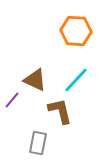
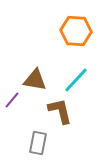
brown triangle: rotated 15 degrees counterclockwise
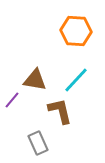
gray rectangle: rotated 35 degrees counterclockwise
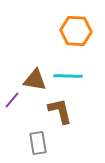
cyan line: moved 8 px left, 4 px up; rotated 48 degrees clockwise
gray rectangle: rotated 15 degrees clockwise
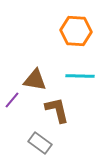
cyan line: moved 12 px right
brown L-shape: moved 3 px left, 1 px up
gray rectangle: moved 2 px right; rotated 45 degrees counterclockwise
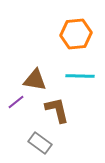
orange hexagon: moved 3 px down; rotated 8 degrees counterclockwise
purple line: moved 4 px right, 2 px down; rotated 12 degrees clockwise
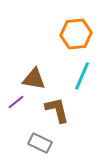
cyan line: moved 2 px right; rotated 68 degrees counterclockwise
brown triangle: moved 1 px left, 1 px up
gray rectangle: rotated 10 degrees counterclockwise
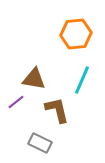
cyan line: moved 4 px down
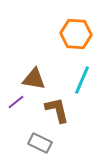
orange hexagon: rotated 8 degrees clockwise
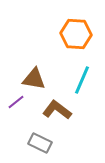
brown L-shape: rotated 40 degrees counterclockwise
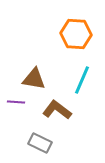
purple line: rotated 42 degrees clockwise
